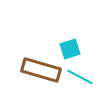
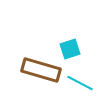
cyan line: moved 6 px down
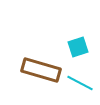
cyan square: moved 8 px right, 2 px up
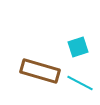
brown rectangle: moved 1 px left, 1 px down
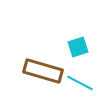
brown rectangle: moved 3 px right
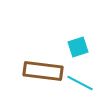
brown rectangle: rotated 9 degrees counterclockwise
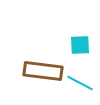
cyan square: moved 2 px right, 2 px up; rotated 15 degrees clockwise
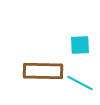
brown rectangle: rotated 6 degrees counterclockwise
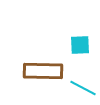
cyan line: moved 3 px right, 5 px down
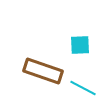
brown rectangle: rotated 18 degrees clockwise
